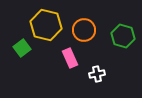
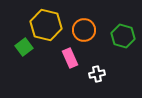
green square: moved 2 px right, 1 px up
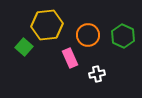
yellow hexagon: moved 1 px right; rotated 20 degrees counterclockwise
orange circle: moved 4 px right, 5 px down
green hexagon: rotated 10 degrees clockwise
green square: rotated 12 degrees counterclockwise
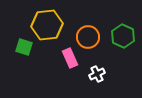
orange circle: moved 2 px down
green square: rotated 24 degrees counterclockwise
white cross: rotated 14 degrees counterclockwise
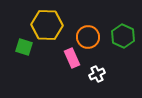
yellow hexagon: rotated 8 degrees clockwise
pink rectangle: moved 2 px right
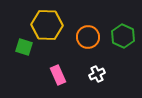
pink rectangle: moved 14 px left, 17 px down
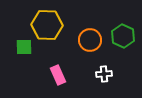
orange circle: moved 2 px right, 3 px down
green square: rotated 18 degrees counterclockwise
white cross: moved 7 px right; rotated 21 degrees clockwise
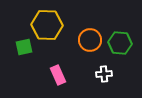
green hexagon: moved 3 px left, 7 px down; rotated 20 degrees counterclockwise
green square: rotated 12 degrees counterclockwise
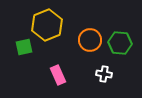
yellow hexagon: rotated 24 degrees counterclockwise
white cross: rotated 14 degrees clockwise
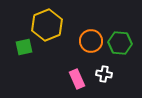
orange circle: moved 1 px right, 1 px down
pink rectangle: moved 19 px right, 4 px down
